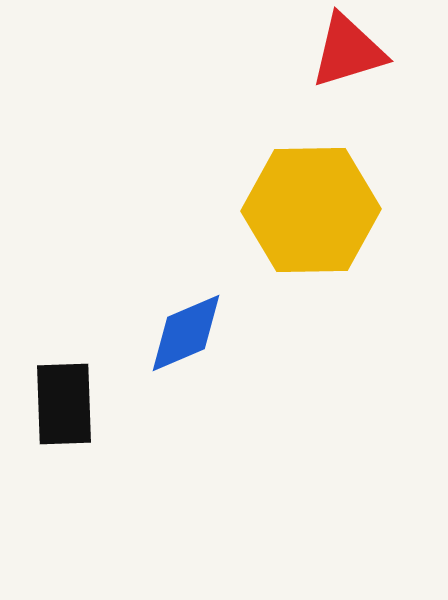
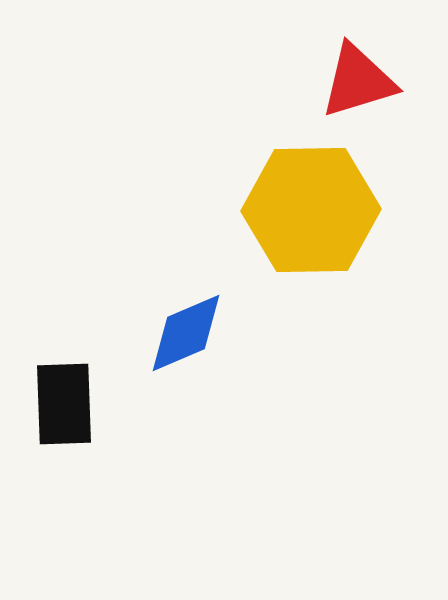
red triangle: moved 10 px right, 30 px down
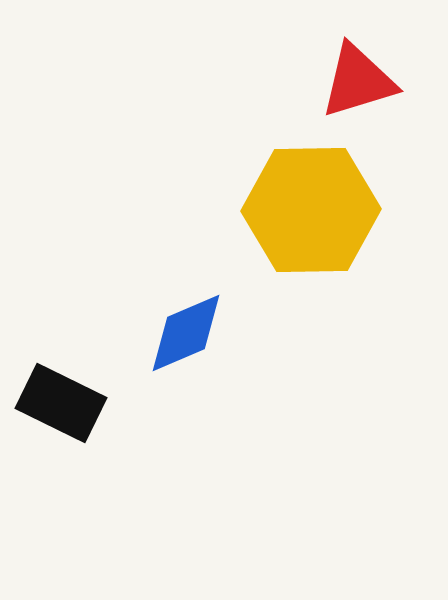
black rectangle: moved 3 px left, 1 px up; rotated 62 degrees counterclockwise
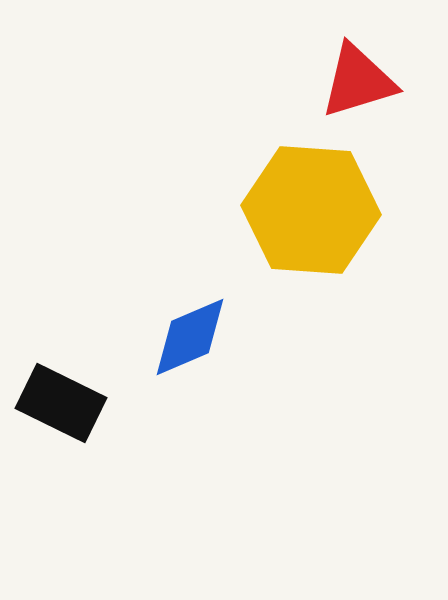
yellow hexagon: rotated 5 degrees clockwise
blue diamond: moved 4 px right, 4 px down
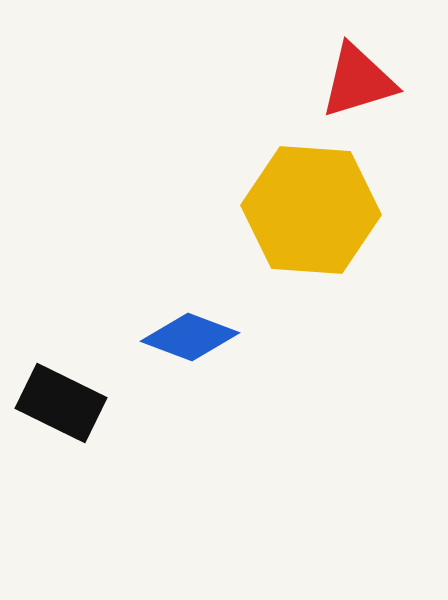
blue diamond: rotated 44 degrees clockwise
